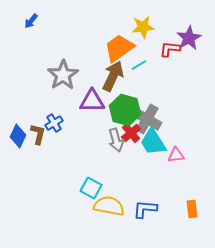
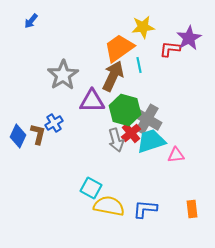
cyan line: rotated 70 degrees counterclockwise
cyan trapezoid: moved 2 px left, 1 px up; rotated 104 degrees clockwise
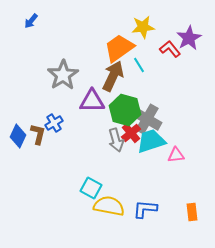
red L-shape: rotated 45 degrees clockwise
cyan line: rotated 21 degrees counterclockwise
orange rectangle: moved 3 px down
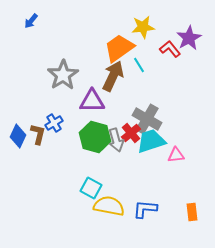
green hexagon: moved 30 px left, 27 px down
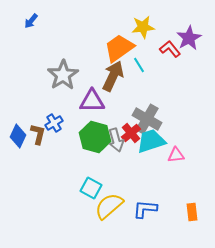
yellow semicircle: rotated 52 degrees counterclockwise
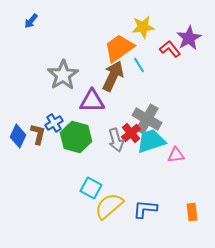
green hexagon: moved 19 px left
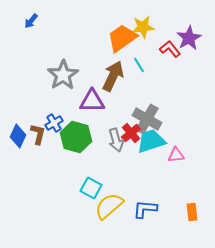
orange trapezoid: moved 3 px right, 10 px up
